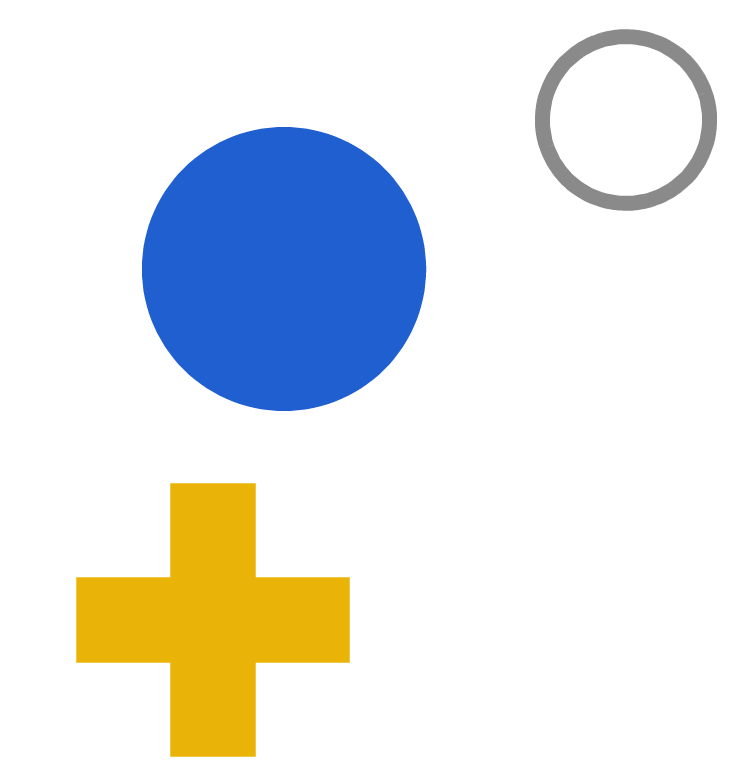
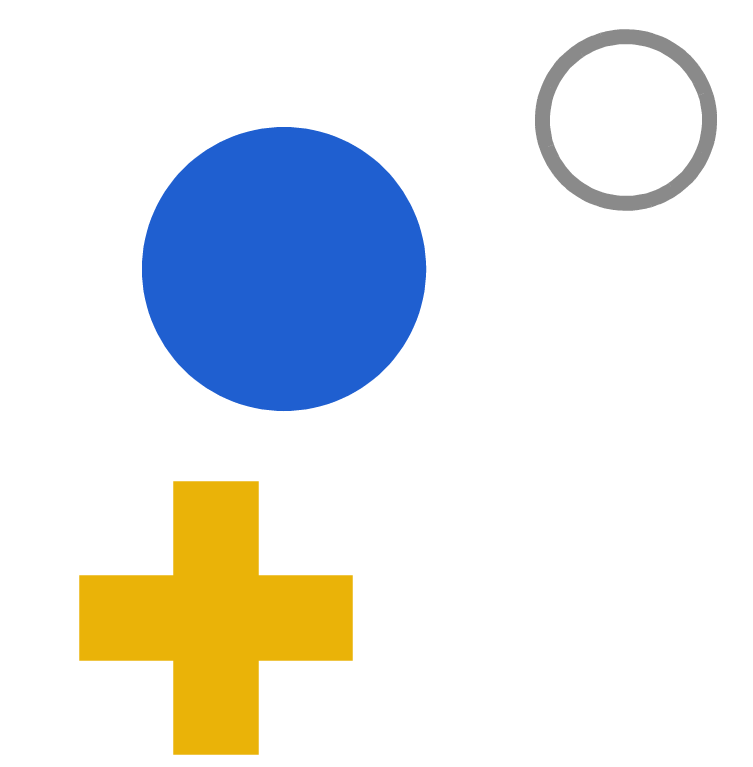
yellow cross: moved 3 px right, 2 px up
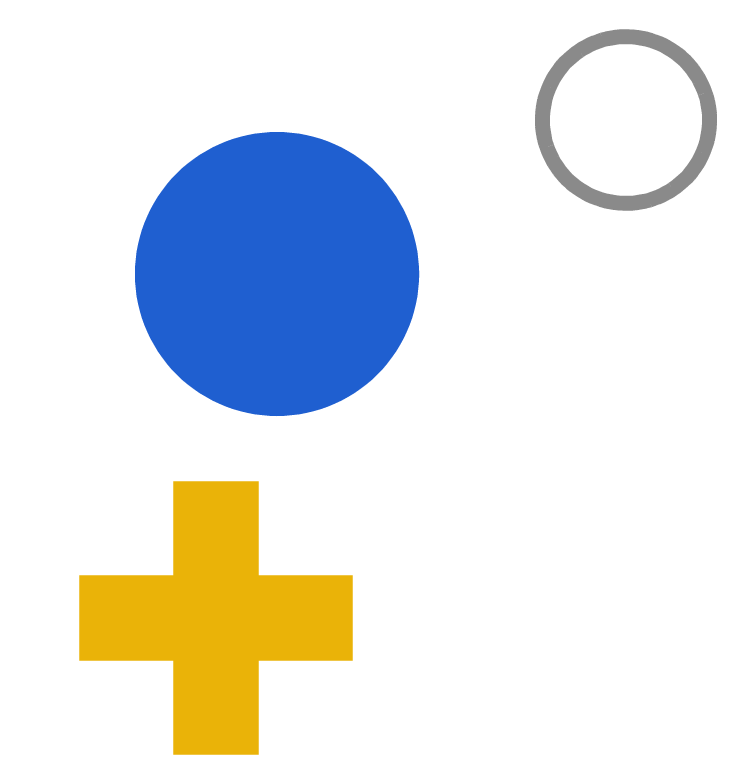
blue circle: moved 7 px left, 5 px down
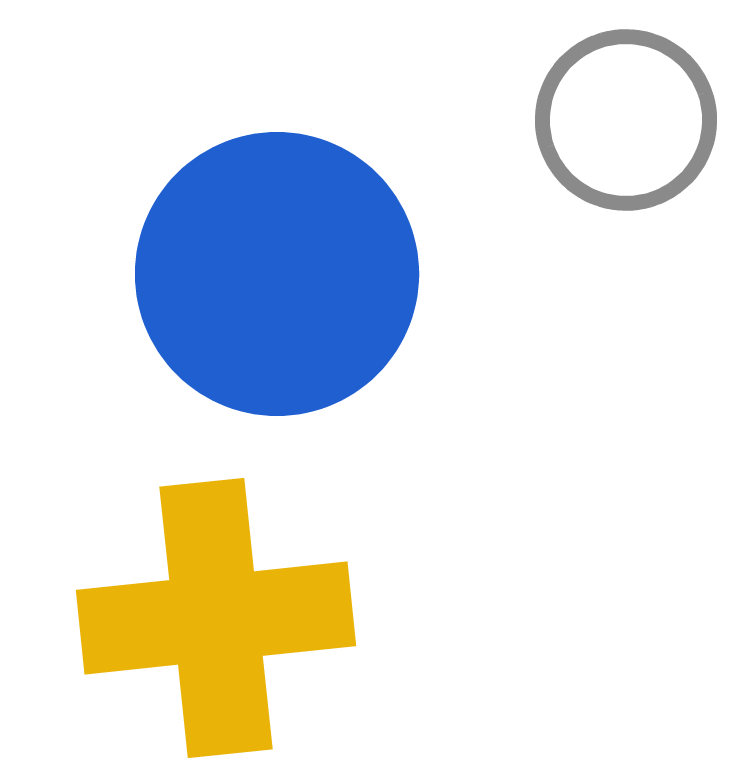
yellow cross: rotated 6 degrees counterclockwise
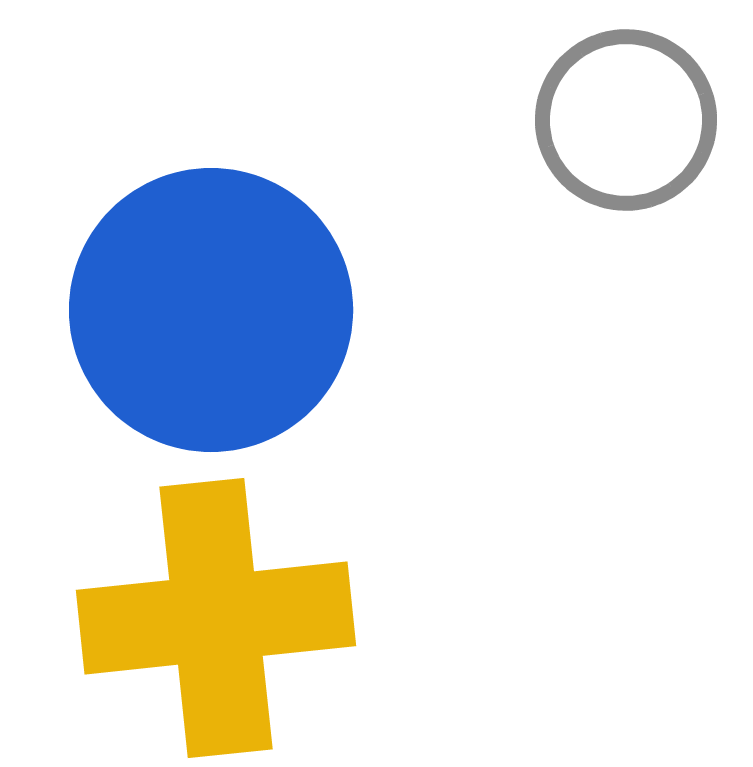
blue circle: moved 66 px left, 36 px down
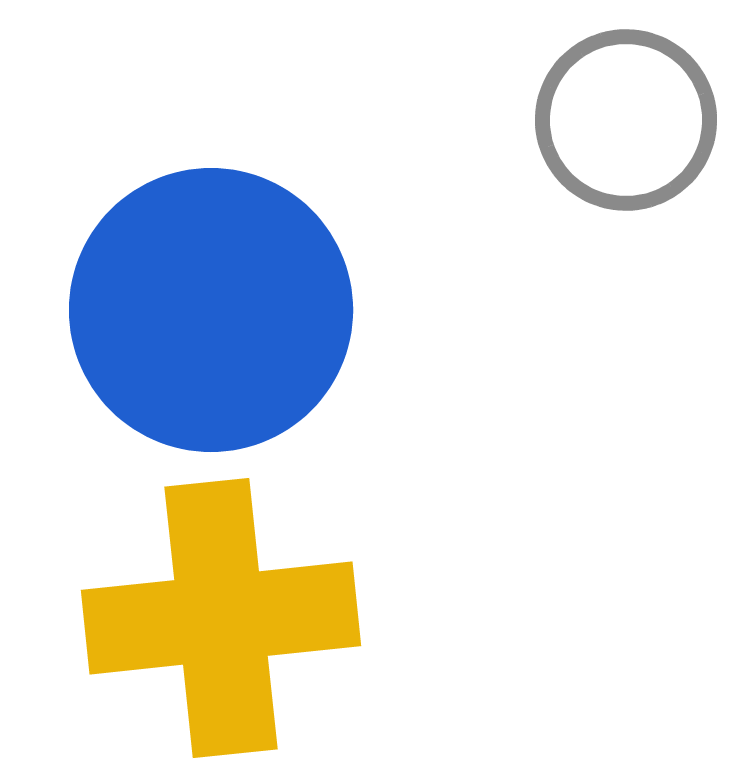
yellow cross: moved 5 px right
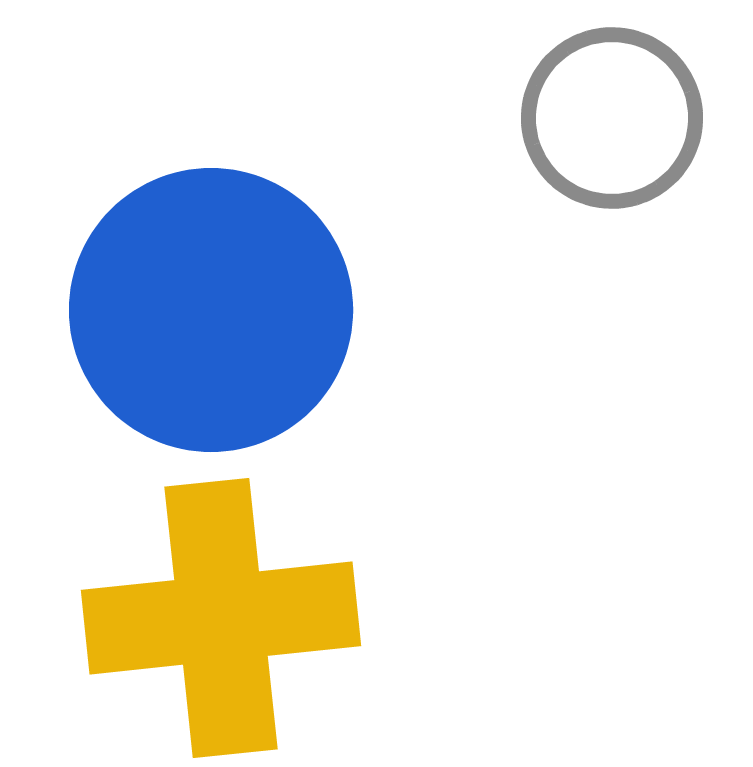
gray circle: moved 14 px left, 2 px up
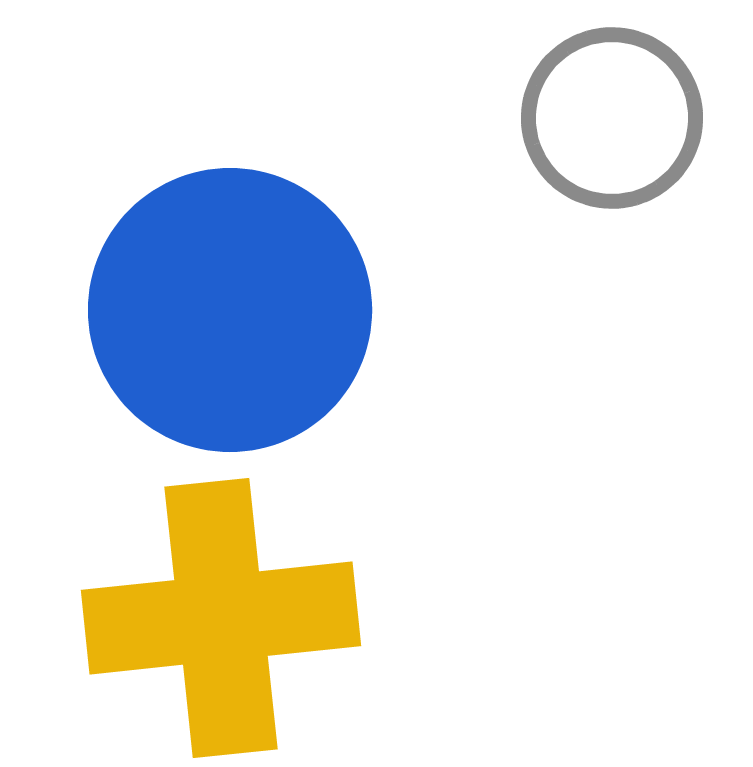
blue circle: moved 19 px right
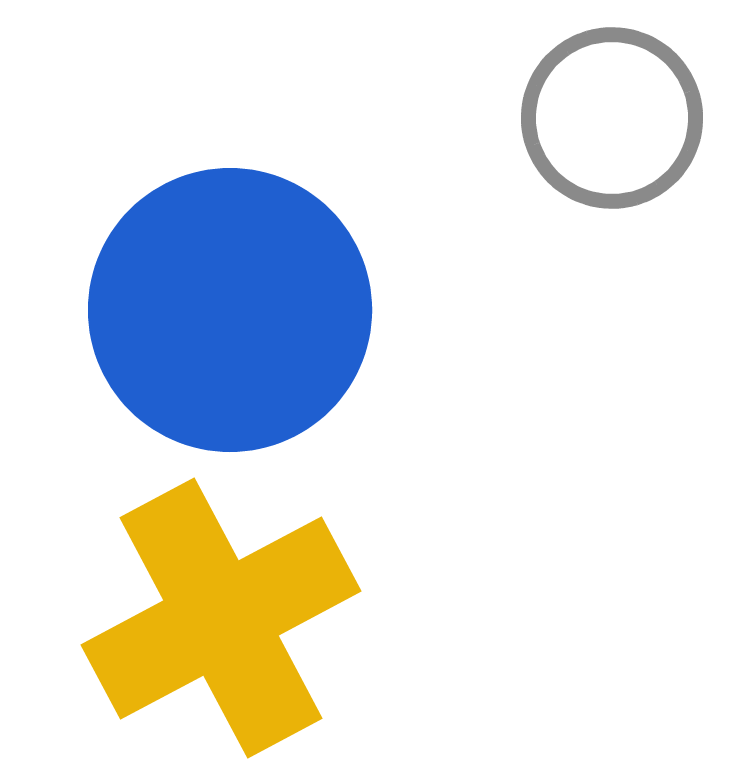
yellow cross: rotated 22 degrees counterclockwise
